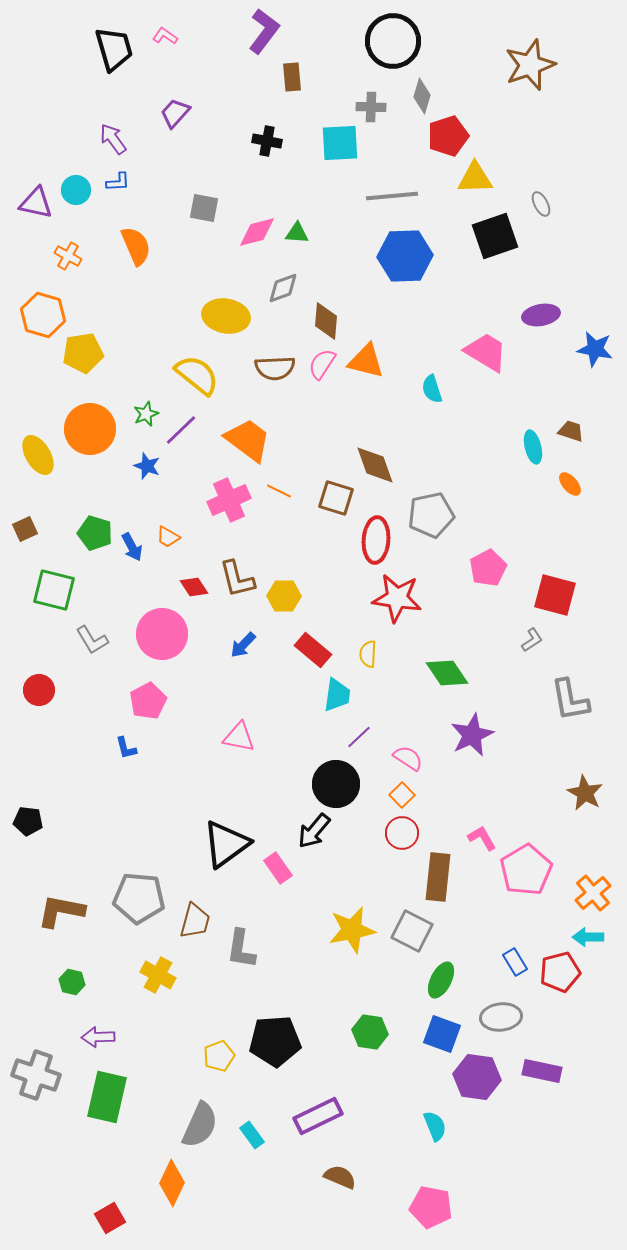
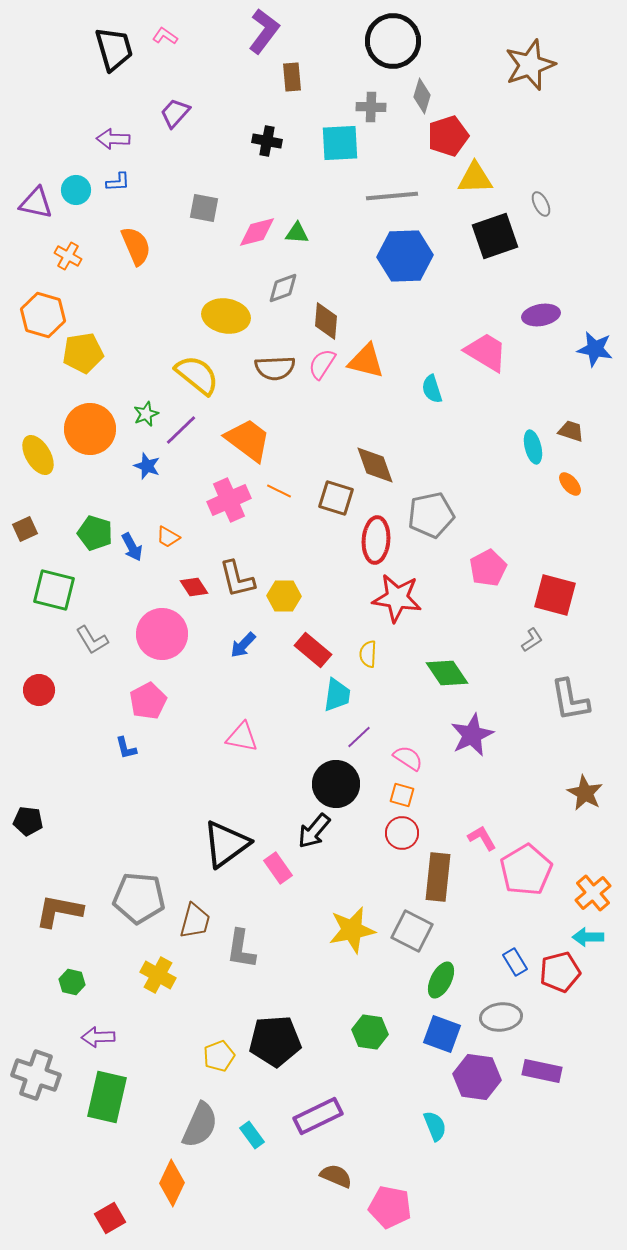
purple arrow at (113, 139): rotated 52 degrees counterclockwise
pink triangle at (239, 737): moved 3 px right
orange square at (402, 795): rotated 30 degrees counterclockwise
brown L-shape at (61, 911): moved 2 px left
brown semicircle at (340, 1177): moved 4 px left, 1 px up
pink pentagon at (431, 1207): moved 41 px left
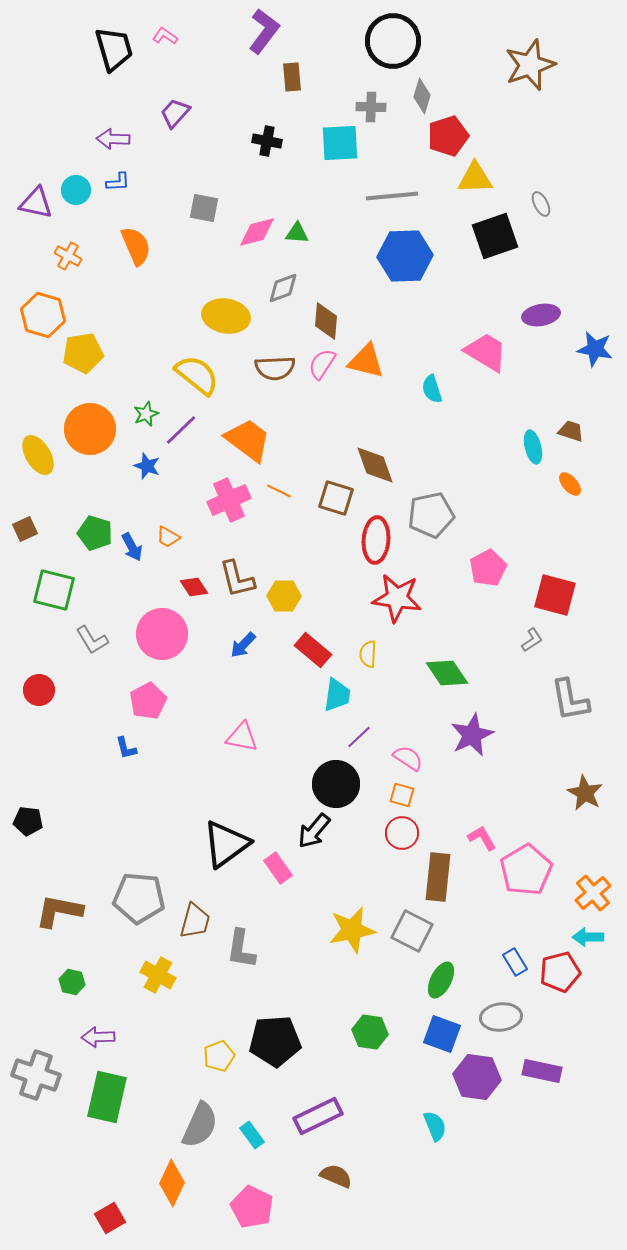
pink pentagon at (390, 1207): moved 138 px left; rotated 15 degrees clockwise
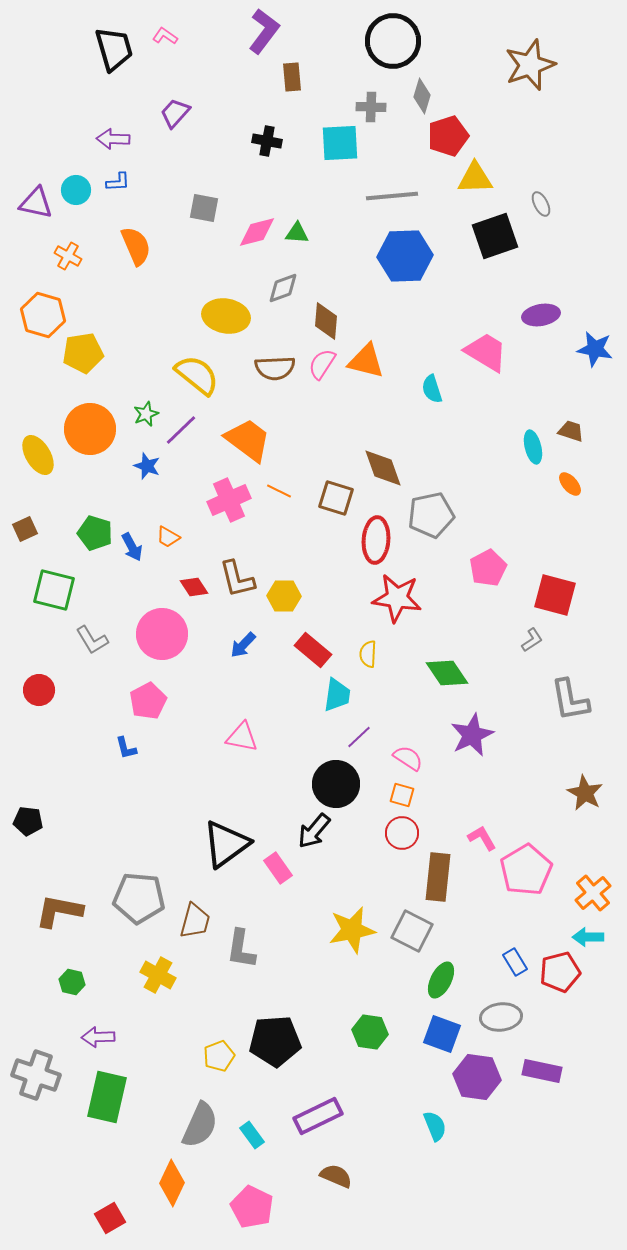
brown diamond at (375, 465): moved 8 px right, 3 px down
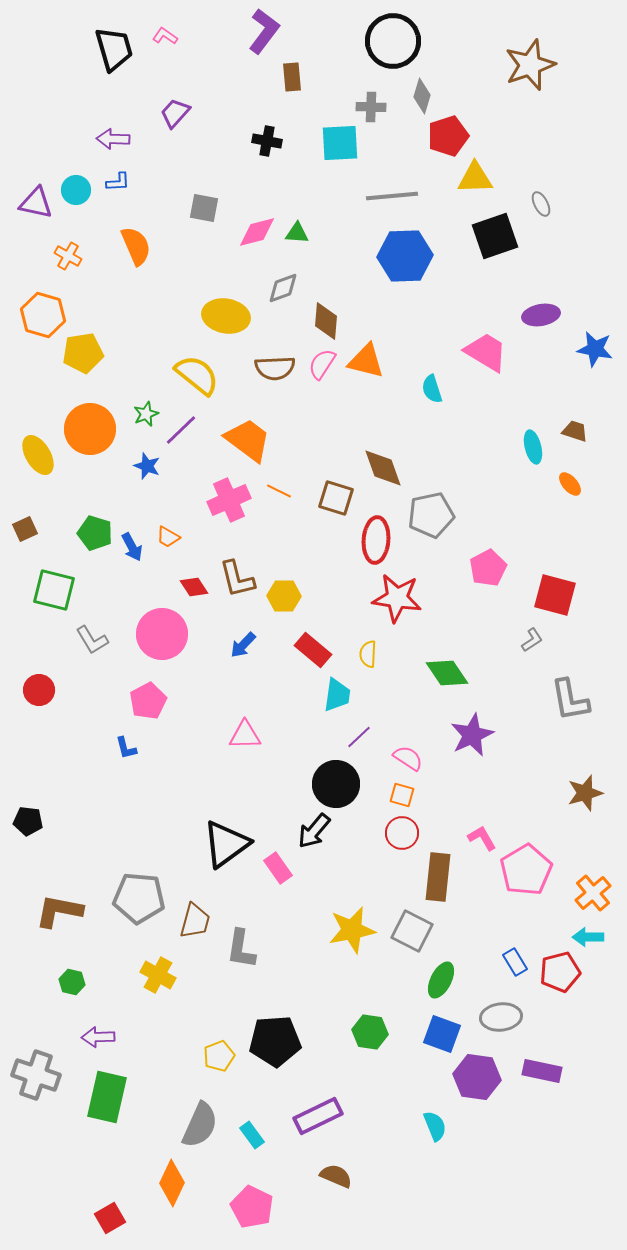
brown trapezoid at (571, 431): moved 4 px right
pink triangle at (242, 737): moved 3 px right, 2 px up; rotated 12 degrees counterclockwise
brown star at (585, 793): rotated 27 degrees clockwise
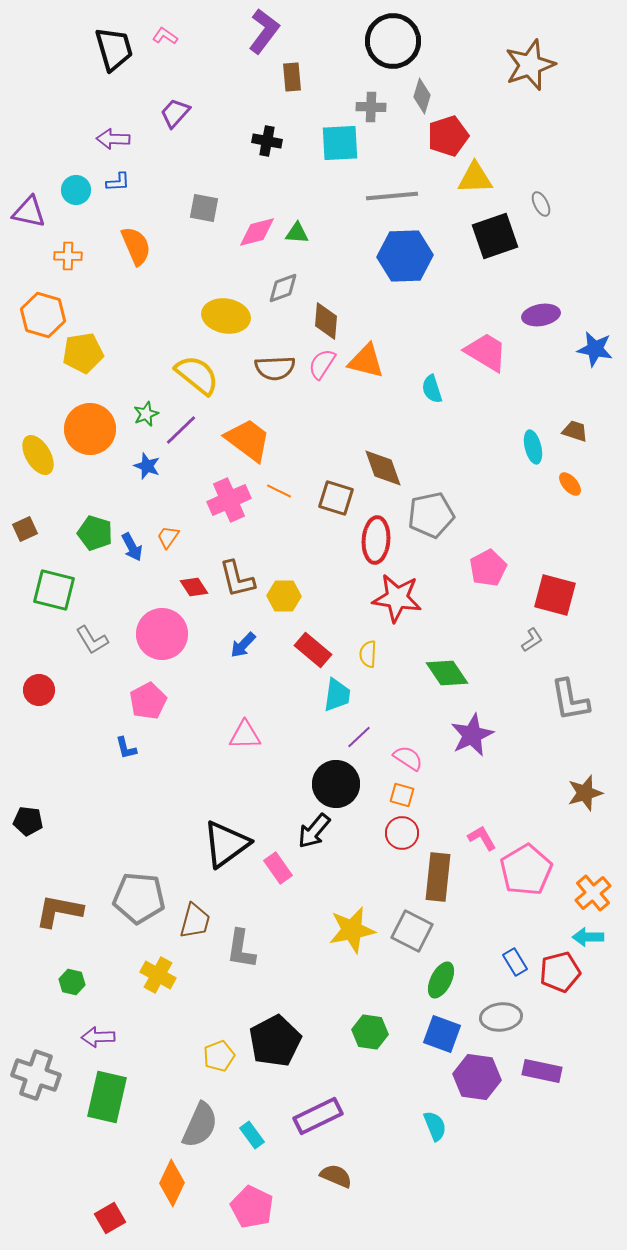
purple triangle at (36, 203): moved 7 px left, 9 px down
orange cross at (68, 256): rotated 28 degrees counterclockwise
orange trapezoid at (168, 537): rotated 95 degrees clockwise
black pentagon at (275, 1041): rotated 24 degrees counterclockwise
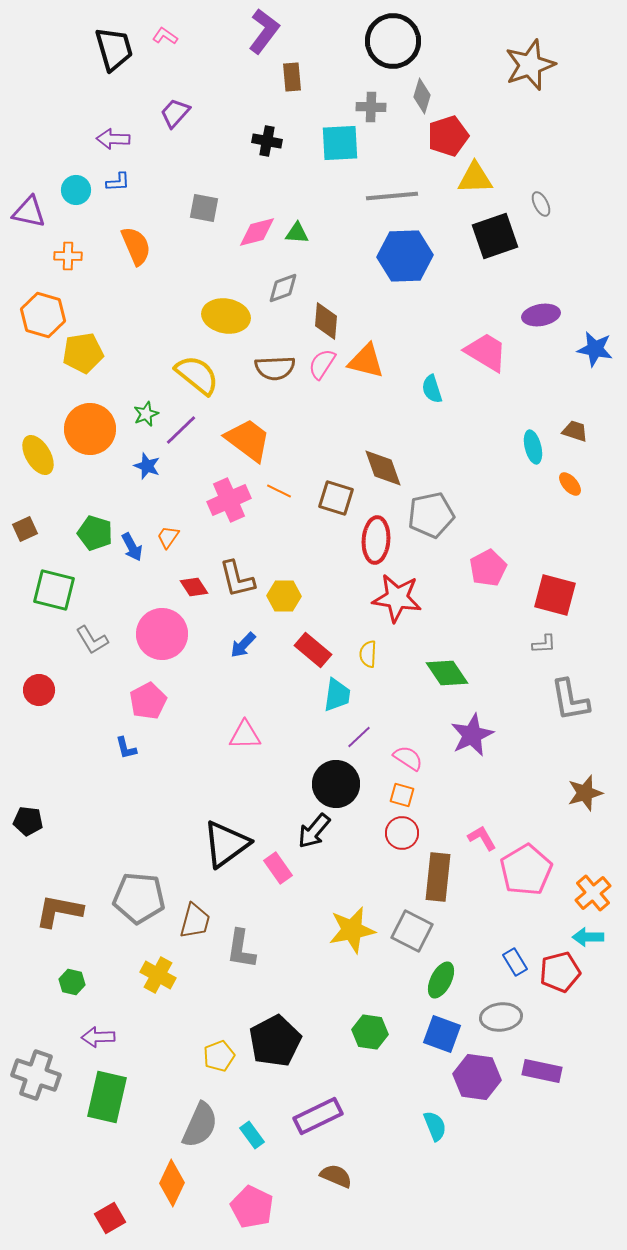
gray L-shape at (532, 640): moved 12 px right, 4 px down; rotated 30 degrees clockwise
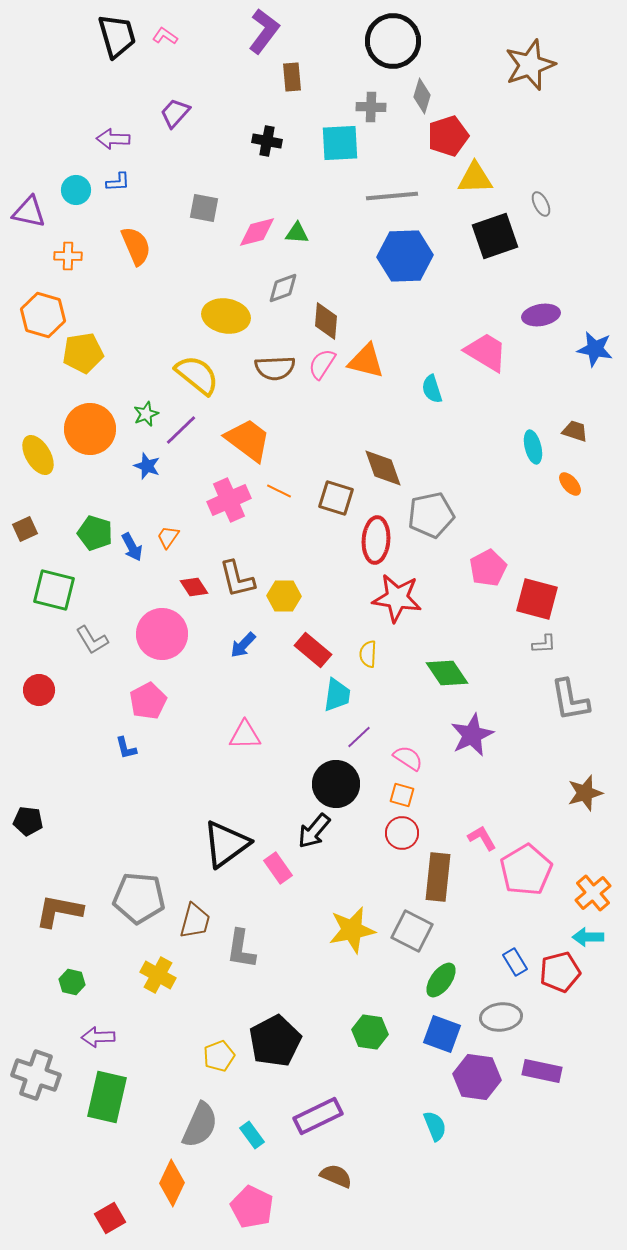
black trapezoid at (114, 49): moved 3 px right, 13 px up
red square at (555, 595): moved 18 px left, 4 px down
green ellipse at (441, 980): rotated 9 degrees clockwise
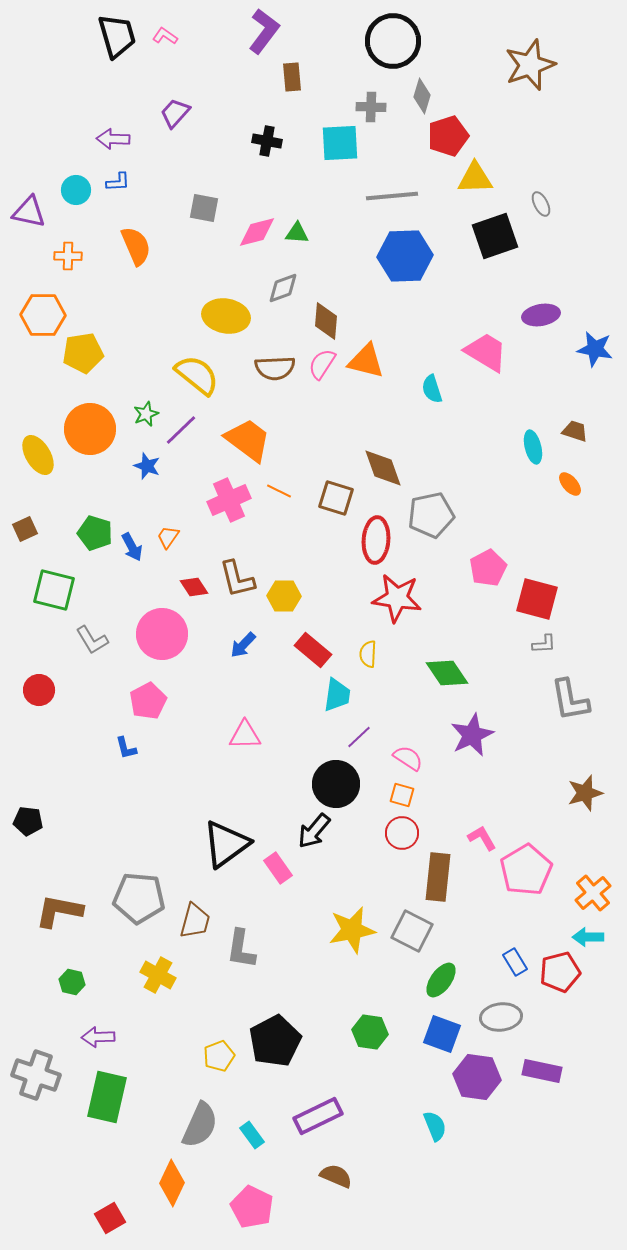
orange hexagon at (43, 315): rotated 15 degrees counterclockwise
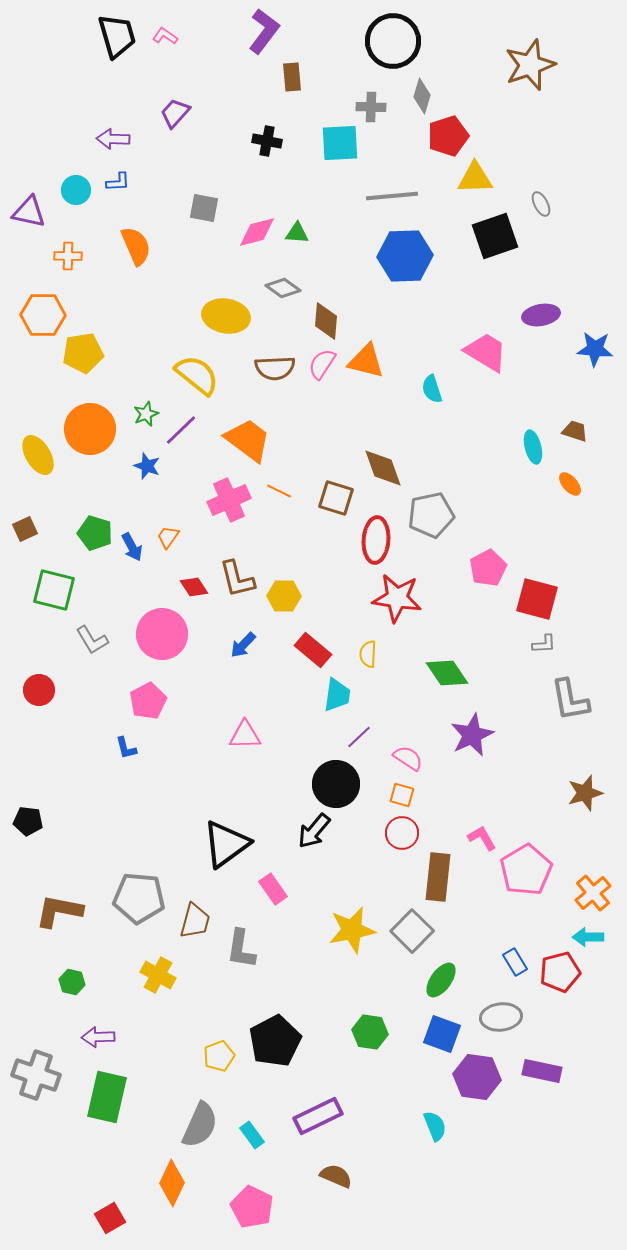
gray diamond at (283, 288): rotated 56 degrees clockwise
blue star at (595, 349): rotated 6 degrees counterclockwise
pink rectangle at (278, 868): moved 5 px left, 21 px down
gray square at (412, 931): rotated 18 degrees clockwise
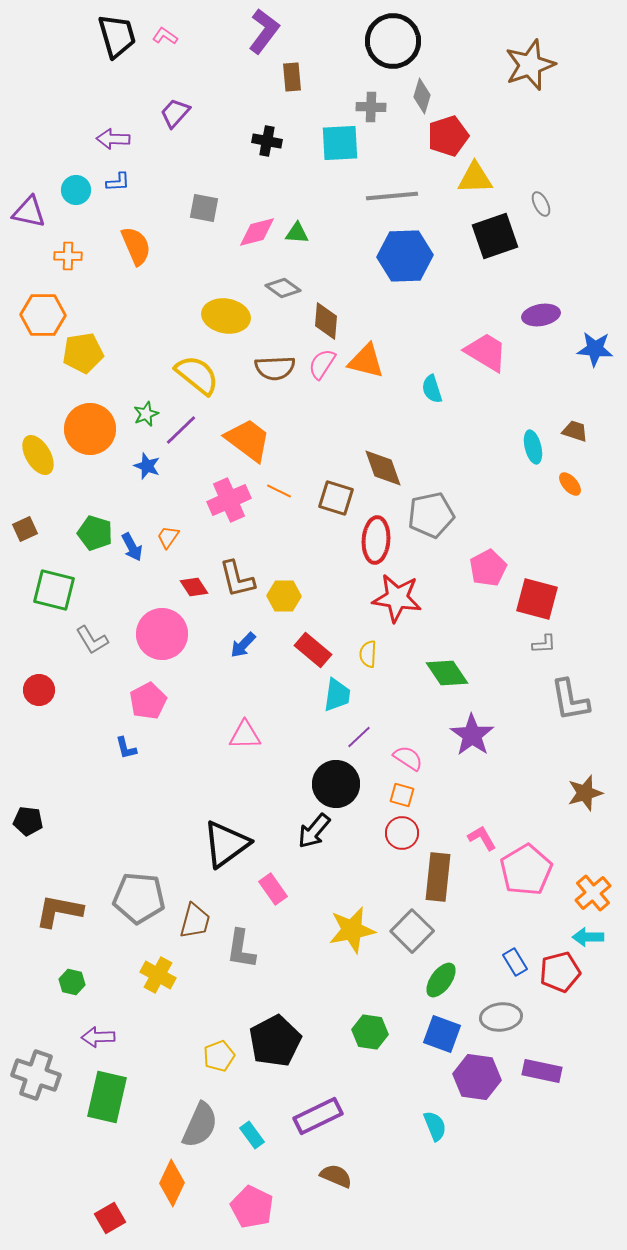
purple star at (472, 735): rotated 12 degrees counterclockwise
